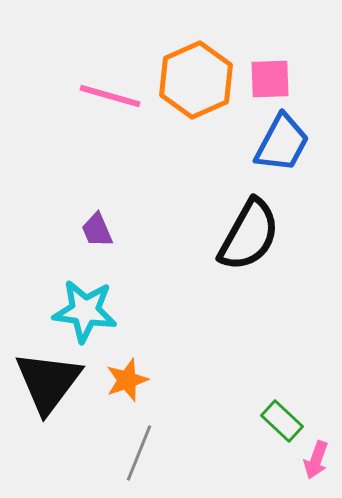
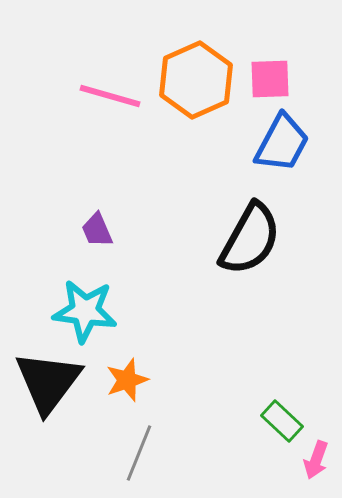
black semicircle: moved 1 px right, 4 px down
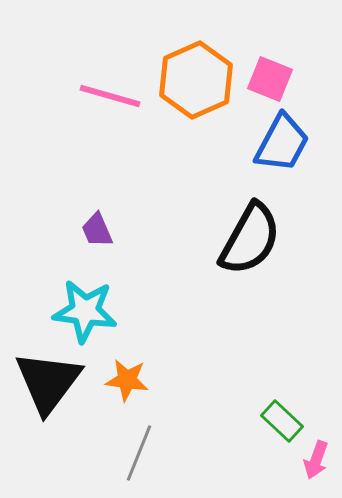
pink square: rotated 24 degrees clockwise
orange star: rotated 27 degrees clockwise
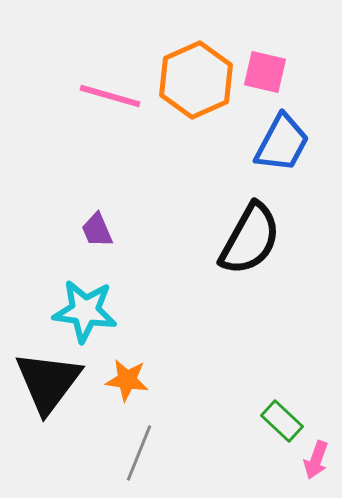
pink square: moved 5 px left, 7 px up; rotated 9 degrees counterclockwise
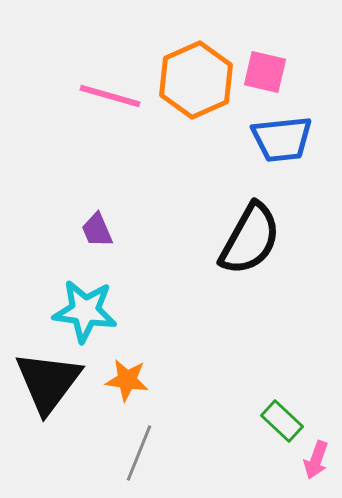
blue trapezoid: moved 4 px up; rotated 56 degrees clockwise
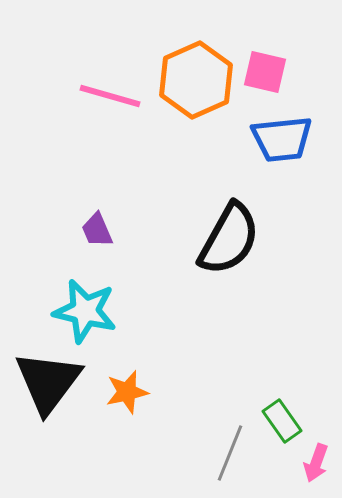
black semicircle: moved 21 px left
cyan star: rotated 6 degrees clockwise
orange star: moved 12 px down; rotated 21 degrees counterclockwise
green rectangle: rotated 12 degrees clockwise
gray line: moved 91 px right
pink arrow: moved 3 px down
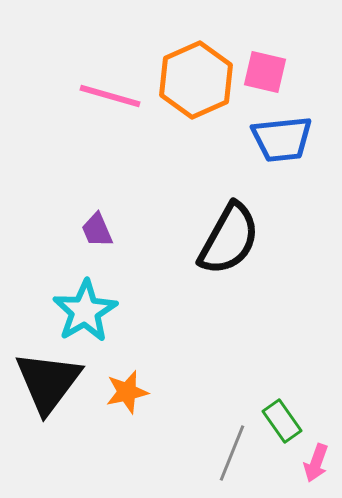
cyan star: rotated 28 degrees clockwise
gray line: moved 2 px right
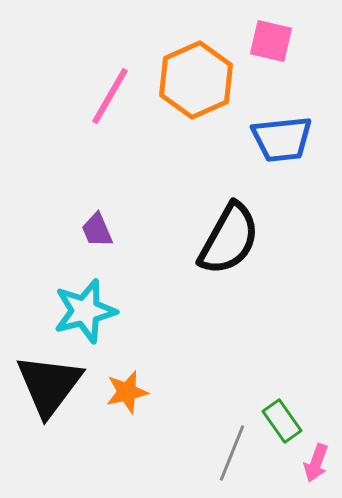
pink square: moved 6 px right, 31 px up
pink line: rotated 76 degrees counterclockwise
cyan star: rotated 16 degrees clockwise
black triangle: moved 1 px right, 3 px down
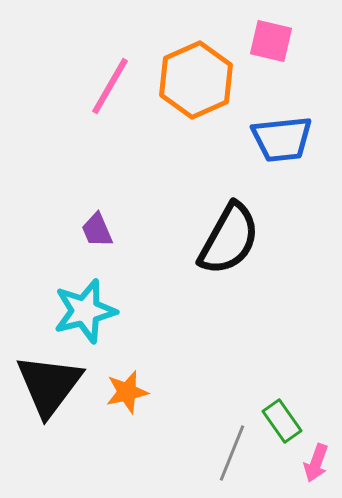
pink line: moved 10 px up
